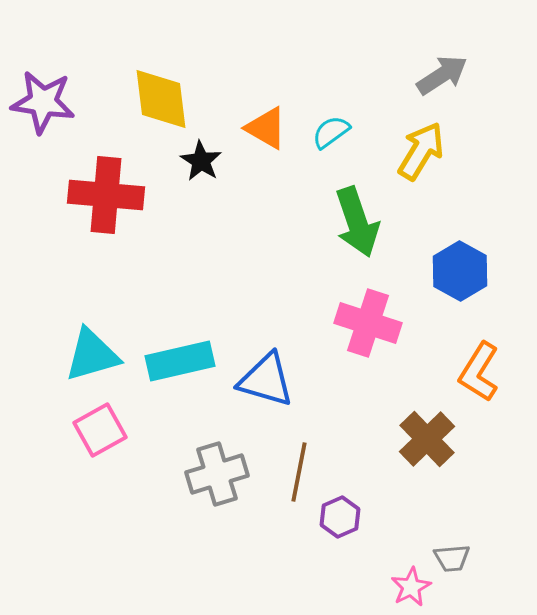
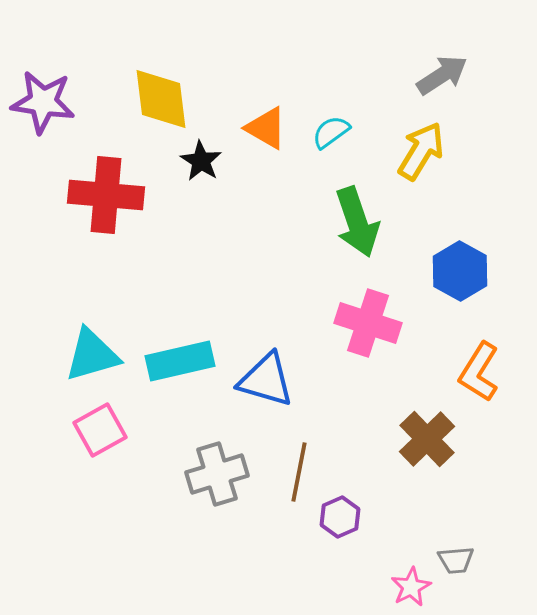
gray trapezoid: moved 4 px right, 2 px down
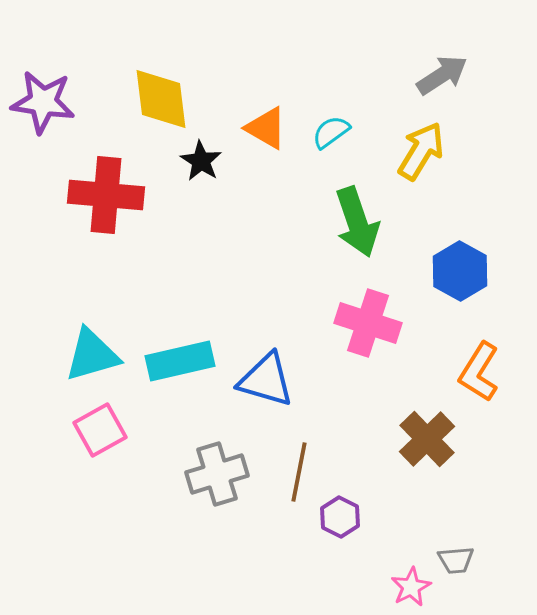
purple hexagon: rotated 9 degrees counterclockwise
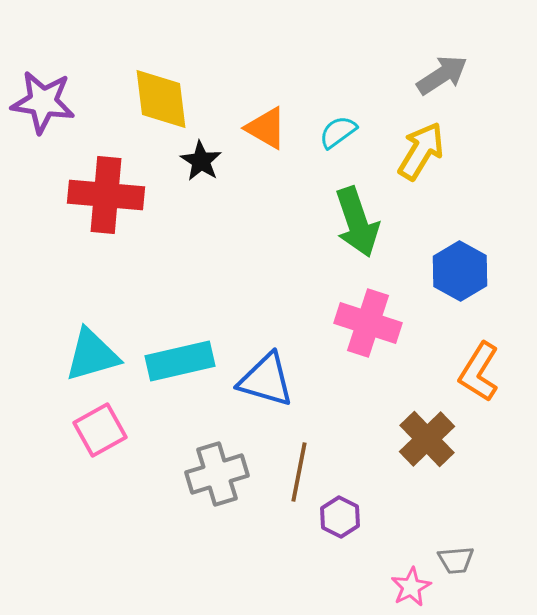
cyan semicircle: moved 7 px right
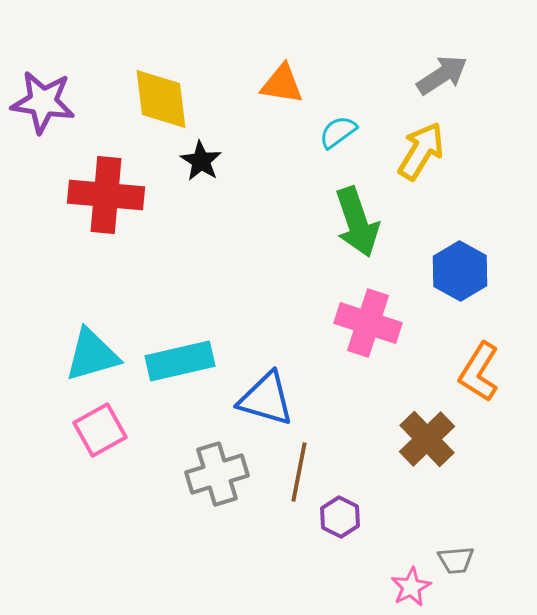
orange triangle: moved 16 px right, 44 px up; rotated 21 degrees counterclockwise
blue triangle: moved 19 px down
